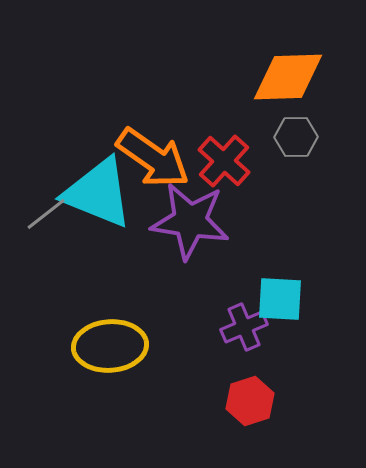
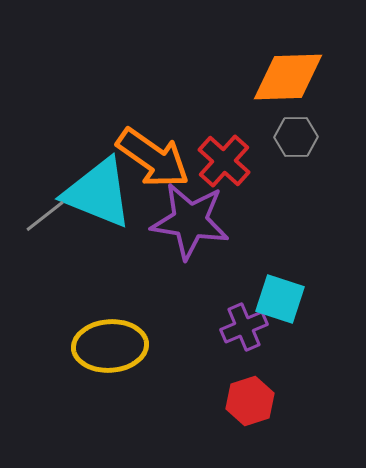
gray line: moved 1 px left, 2 px down
cyan square: rotated 15 degrees clockwise
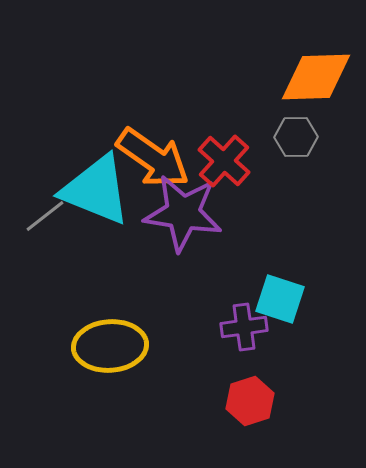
orange diamond: moved 28 px right
cyan triangle: moved 2 px left, 3 px up
purple star: moved 7 px left, 8 px up
purple cross: rotated 15 degrees clockwise
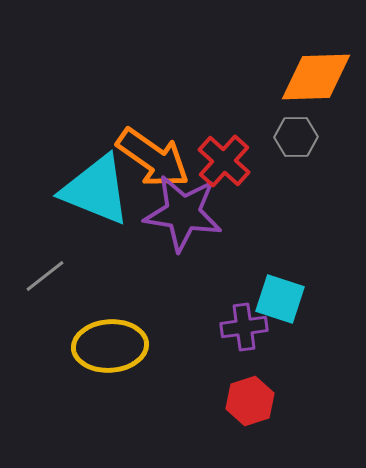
gray line: moved 60 px down
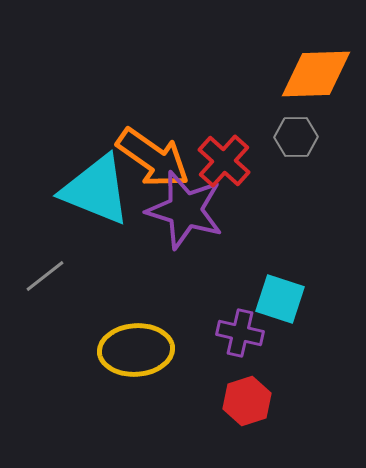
orange diamond: moved 3 px up
purple star: moved 2 px right, 3 px up; rotated 8 degrees clockwise
purple cross: moved 4 px left, 6 px down; rotated 21 degrees clockwise
yellow ellipse: moved 26 px right, 4 px down
red hexagon: moved 3 px left
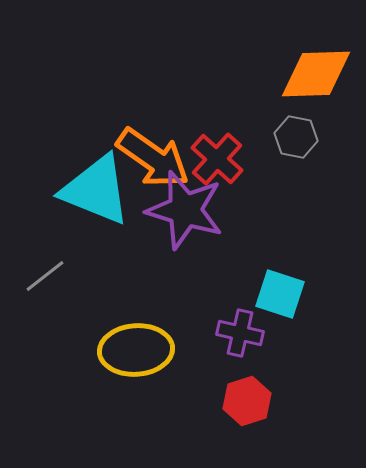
gray hexagon: rotated 12 degrees clockwise
red cross: moved 7 px left, 2 px up
cyan square: moved 5 px up
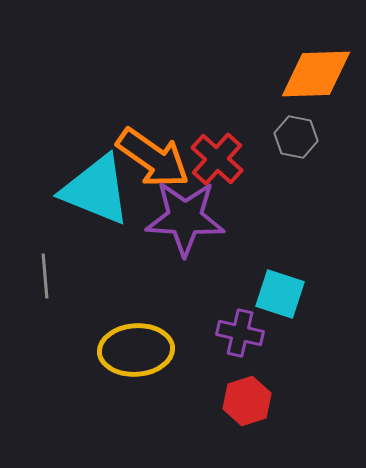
purple star: moved 8 px down; rotated 14 degrees counterclockwise
gray line: rotated 57 degrees counterclockwise
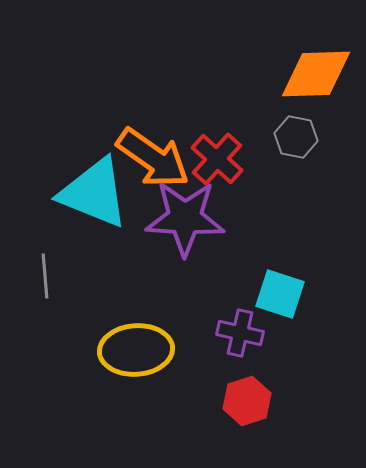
cyan triangle: moved 2 px left, 3 px down
